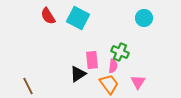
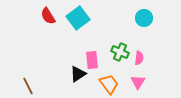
cyan square: rotated 25 degrees clockwise
pink semicircle: moved 26 px right, 8 px up
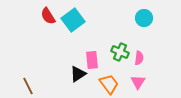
cyan square: moved 5 px left, 2 px down
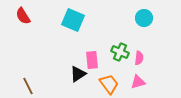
red semicircle: moved 25 px left
cyan square: rotated 30 degrees counterclockwise
pink triangle: rotated 42 degrees clockwise
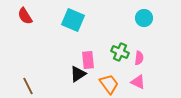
red semicircle: moved 2 px right
pink rectangle: moved 4 px left
pink triangle: rotated 42 degrees clockwise
